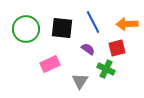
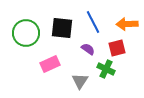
green circle: moved 4 px down
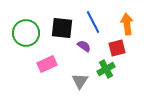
orange arrow: rotated 85 degrees clockwise
purple semicircle: moved 4 px left, 3 px up
pink rectangle: moved 3 px left
green cross: rotated 36 degrees clockwise
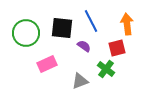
blue line: moved 2 px left, 1 px up
green cross: rotated 24 degrees counterclockwise
gray triangle: rotated 36 degrees clockwise
